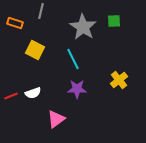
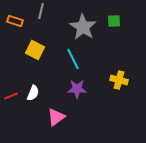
orange rectangle: moved 2 px up
yellow cross: rotated 36 degrees counterclockwise
white semicircle: rotated 49 degrees counterclockwise
pink triangle: moved 2 px up
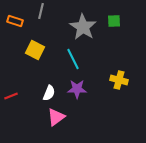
white semicircle: moved 16 px right
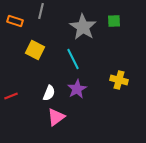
purple star: rotated 30 degrees counterclockwise
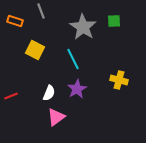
gray line: rotated 35 degrees counterclockwise
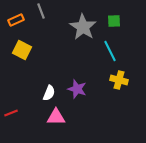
orange rectangle: moved 1 px right, 1 px up; rotated 42 degrees counterclockwise
yellow square: moved 13 px left
cyan line: moved 37 px right, 8 px up
purple star: rotated 24 degrees counterclockwise
red line: moved 17 px down
pink triangle: rotated 36 degrees clockwise
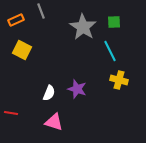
green square: moved 1 px down
red line: rotated 32 degrees clockwise
pink triangle: moved 2 px left, 5 px down; rotated 18 degrees clockwise
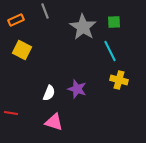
gray line: moved 4 px right
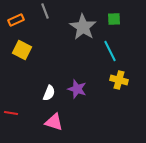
green square: moved 3 px up
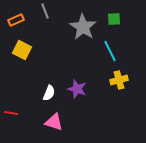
yellow cross: rotated 30 degrees counterclockwise
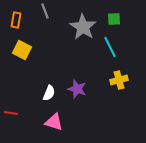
orange rectangle: rotated 56 degrees counterclockwise
cyan line: moved 4 px up
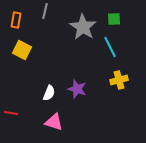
gray line: rotated 35 degrees clockwise
